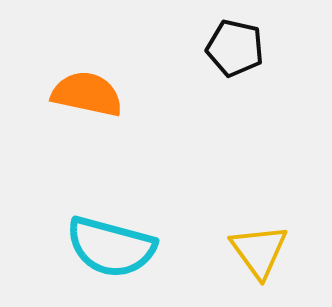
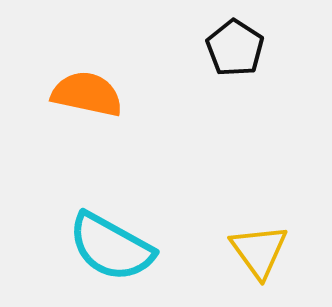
black pentagon: rotated 20 degrees clockwise
cyan semicircle: rotated 14 degrees clockwise
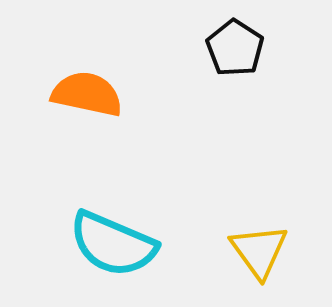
cyan semicircle: moved 2 px right, 3 px up; rotated 6 degrees counterclockwise
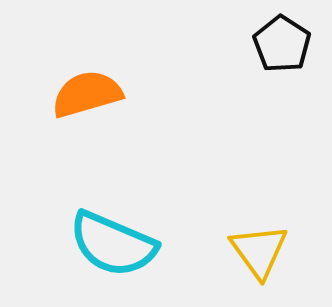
black pentagon: moved 47 px right, 4 px up
orange semicircle: rotated 28 degrees counterclockwise
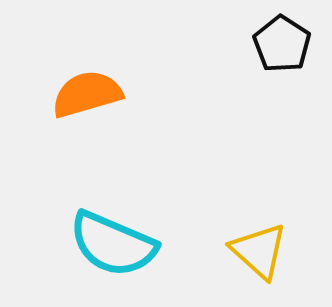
yellow triangle: rotated 12 degrees counterclockwise
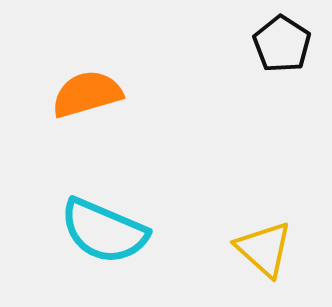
cyan semicircle: moved 9 px left, 13 px up
yellow triangle: moved 5 px right, 2 px up
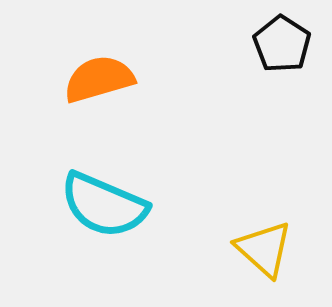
orange semicircle: moved 12 px right, 15 px up
cyan semicircle: moved 26 px up
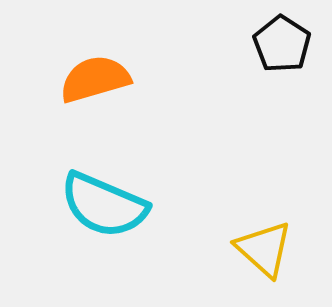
orange semicircle: moved 4 px left
